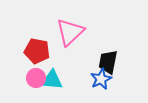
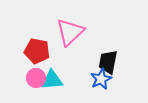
cyan triangle: rotated 10 degrees counterclockwise
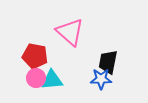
pink triangle: rotated 36 degrees counterclockwise
red pentagon: moved 2 px left, 5 px down
blue star: rotated 25 degrees clockwise
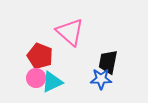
red pentagon: moved 5 px right; rotated 10 degrees clockwise
cyan triangle: moved 2 px down; rotated 20 degrees counterclockwise
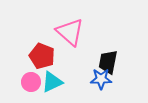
red pentagon: moved 2 px right
pink circle: moved 5 px left, 4 px down
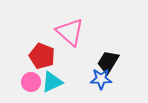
black trapezoid: rotated 20 degrees clockwise
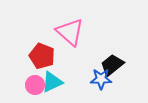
black trapezoid: moved 4 px right, 3 px down; rotated 20 degrees clockwise
pink circle: moved 4 px right, 3 px down
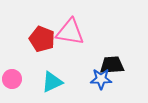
pink triangle: rotated 32 degrees counterclockwise
red pentagon: moved 17 px up
black trapezoid: rotated 35 degrees clockwise
pink circle: moved 23 px left, 6 px up
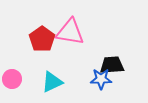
red pentagon: rotated 15 degrees clockwise
